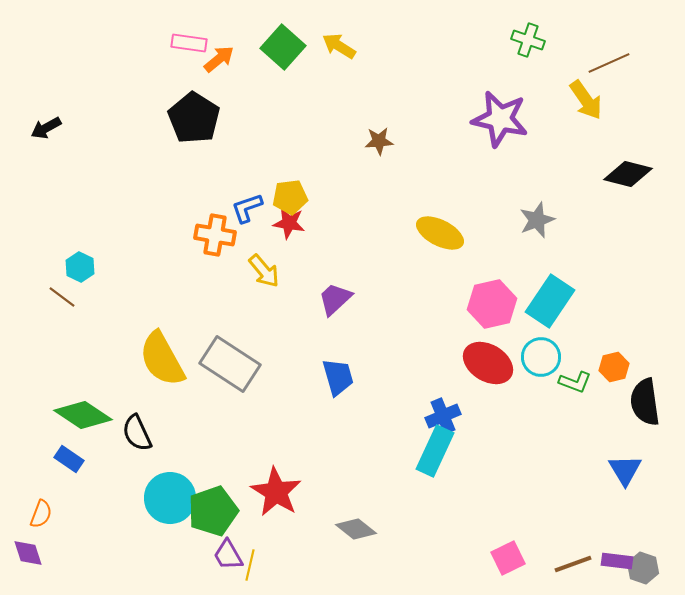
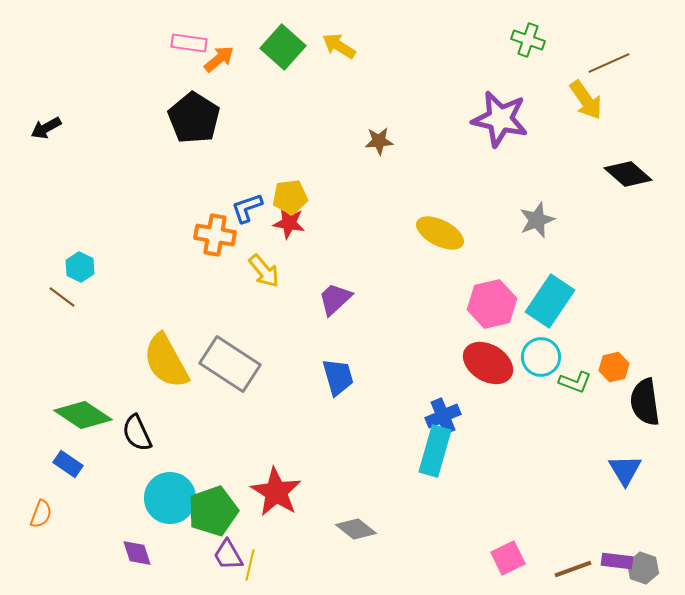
black diamond at (628, 174): rotated 27 degrees clockwise
yellow semicircle at (162, 359): moved 4 px right, 2 px down
cyan rectangle at (435, 451): rotated 9 degrees counterclockwise
blue rectangle at (69, 459): moved 1 px left, 5 px down
purple diamond at (28, 553): moved 109 px right
brown line at (573, 564): moved 5 px down
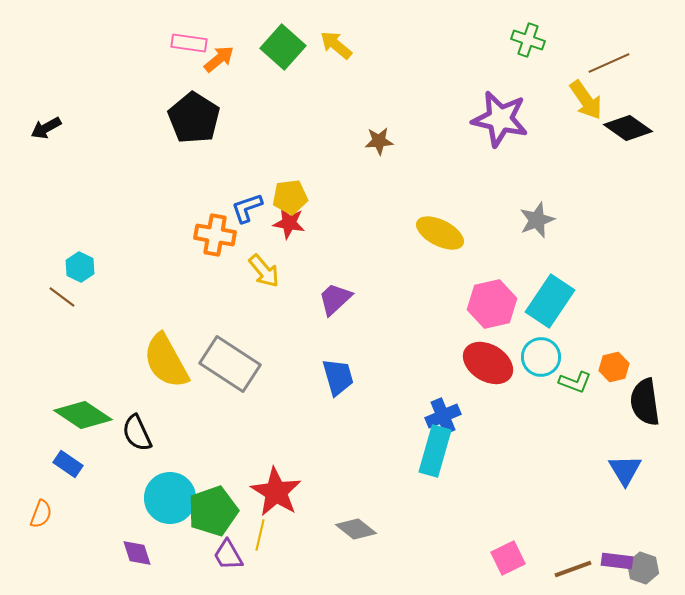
yellow arrow at (339, 46): moved 3 px left, 1 px up; rotated 8 degrees clockwise
black diamond at (628, 174): moved 46 px up; rotated 6 degrees counterclockwise
yellow line at (250, 565): moved 10 px right, 30 px up
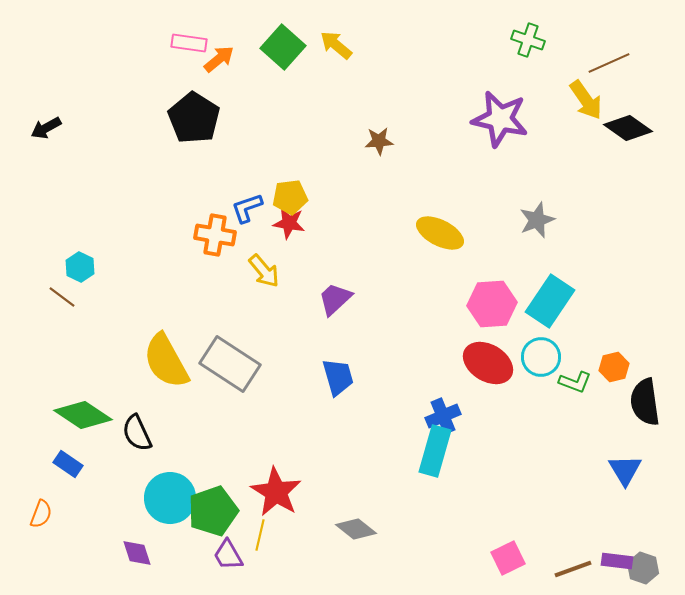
pink hexagon at (492, 304): rotated 9 degrees clockwise
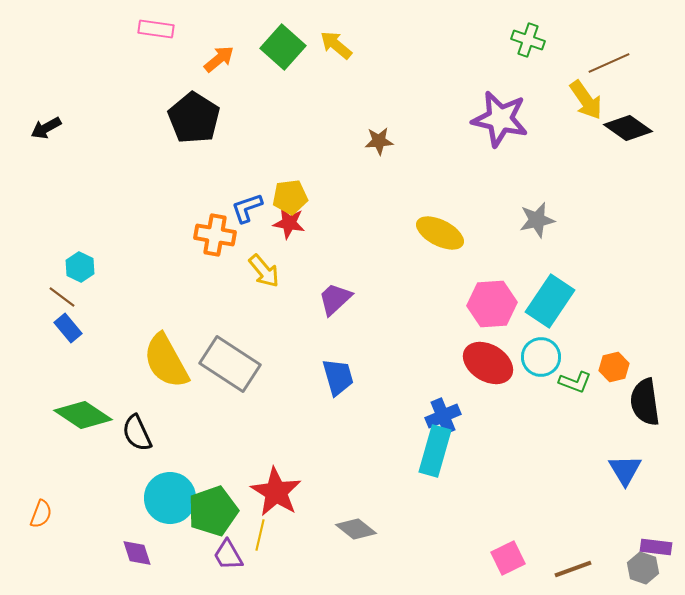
pink rectangle at (189, 43): moved 33 px left, 14 px up
gray star at (537, 220): rotated 9 degrees clockwise
blue rectangle at (68, 464): moved 136 px up; rotated 16 degrees clockwise
purple rectangle at (617, 561): moved 39 px right, 14 px up
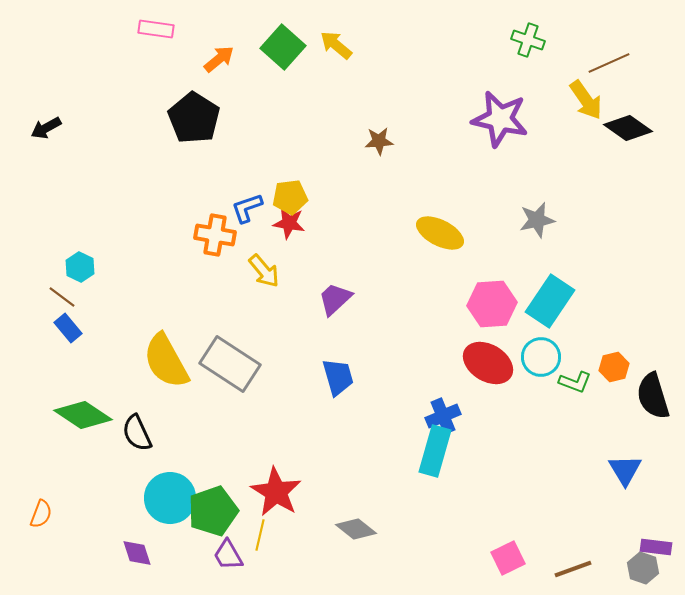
black semicircle at (645, 402): moved 8 px right, 6 px up; rotated 9 degrees counterclockwise
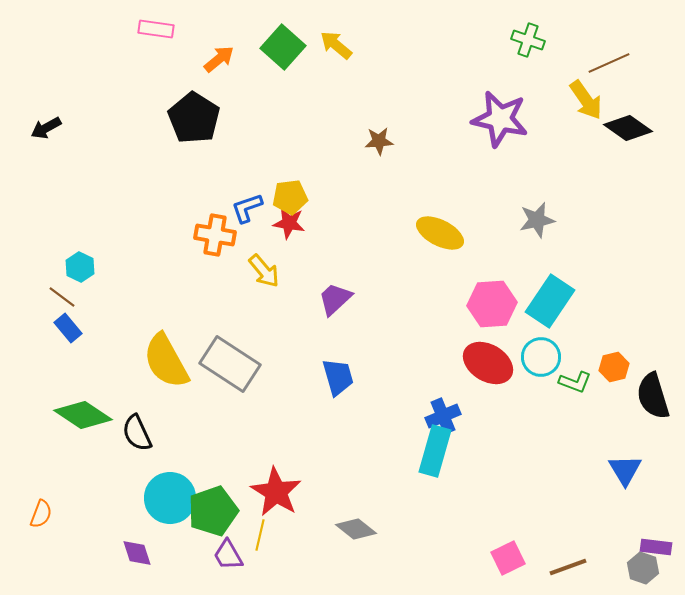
brown line at (573, 569): moved 5 px left, 2 px up
